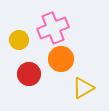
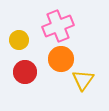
pink cross: moved 5 px right, 2 px up
red circle: moved 4 px left, 2 px up
yellow triangle: moved 8 px up; rotated 25 degrees counterclockwise
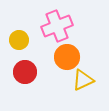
pink cross: moved 1 px left
orange circle: moved 6 px right, 2 px up
yellow triangle: rotated 30 degrees clockwise
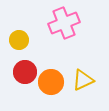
pink cross: moved 7 px right, 3 px up
orange circle: moved 16 px left, 25 px down
